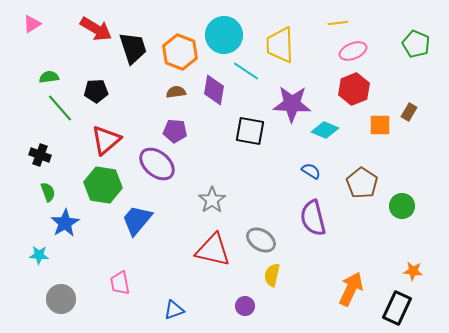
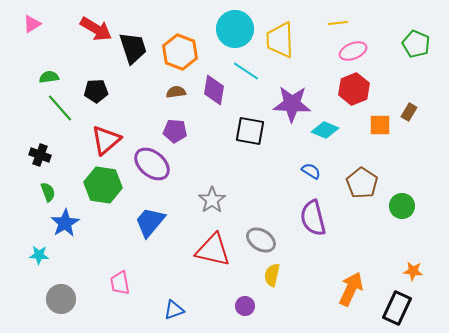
cyan circle at (224, 35): moved 11 px right, 6 px up
yellow trapezoid at (280, 45): moved 5 px up
purple ellipse at (157, 164): moved 5 px left
blue trapezoid at (137, 220): moved 13 px right, 2 px down
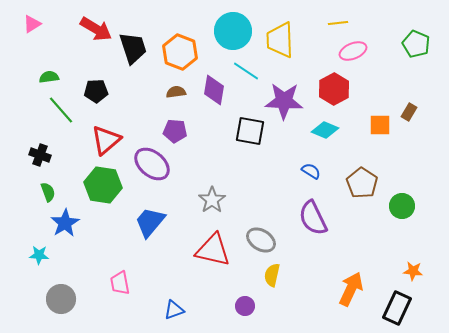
cyan circle at (235, 29): moved 2 px left, 2 px down
red hexagon at (354, 89): moved 20 px left; rotated 8 degrees counterclockwise
purple star at (292, 104): moved 8 px left, 3 px up
green line at (60, 108): moved 1 px right, 2 px down
purple semicircle at (313, 218): rotated 12 degrees counterclockwise
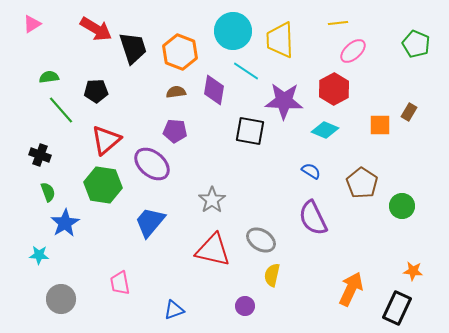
pink ellipse at (353, 51): rotated 20 degrees counterclockwise
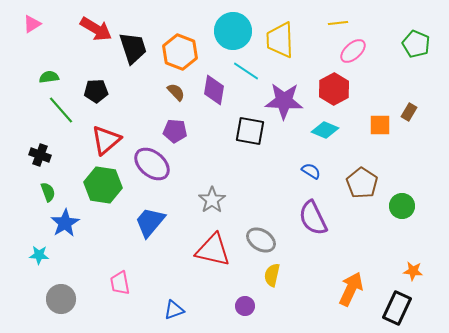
brown semicircle at (176, 92): rotated 54 degrees clockwise
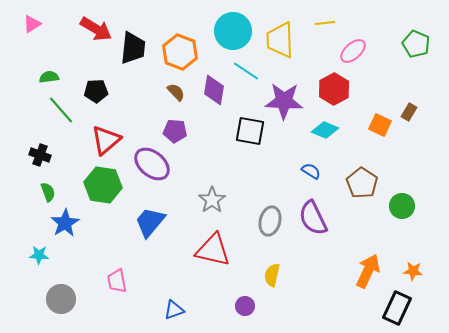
yellow line at (338, 23): moved 13 px left
black trapezoid at (133, 48): rotated 24 degrees clockwise
orange square at (380, 125): rotated 25 degrees clockwise
gray ellipse at (261, 240): moved 9 px right, 19 px up; rotated 72 degrees clockwise
pink trapezoid at (120, 283): moved 3 px left, 2 px up
orange arrow at (351, 289): moved 17 px right, 18 px up
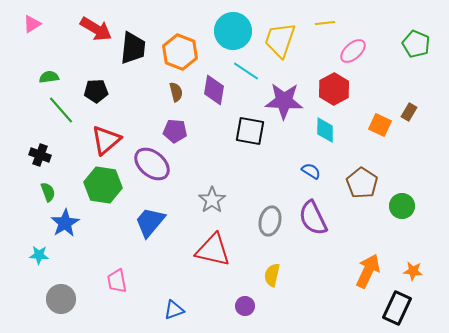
yellow trapezoid at (280, 40): rotated 21 degrees clockwise
brown semicircle at (176, 92): rotated 30 degrees clockwise
cyan diamond at (325, 130): rotated 68 degrees clockwise
